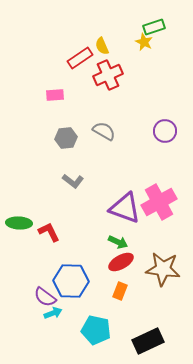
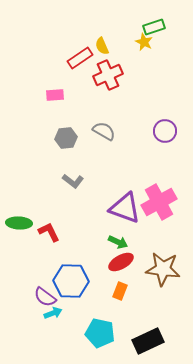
cyan pentagon: moved 4 px right, 3 px down
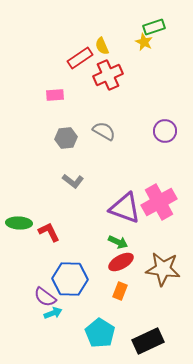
blue hexagon: moved 1 px left, 2 px up
cyan pentagon: rotated 20 degrees clockwise
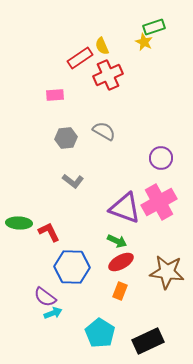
purple circle: moved 4 px left, 27 px down
green arrow: moved 1 px left, 1 px up
brown star: moved 4 px right, 3 px down
blue hexagon: moved 2 px right, 12 px up
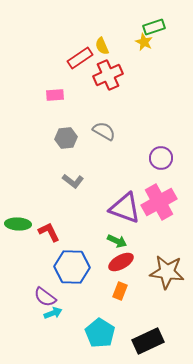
green ellipse: moved 1 px left, 1 px down
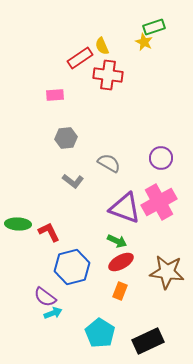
red cross: rotated 32 degrees clockwise
gray semicircle: moved 5 px right, 32 px down
blue hexagon: rotated 16 degrees counterclockwise
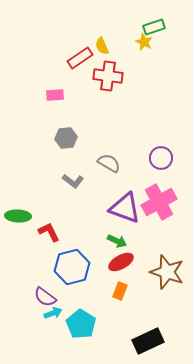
red cross: moved 1 px down
green ellipse: moved 8 px up
brown star: rotated 12 degrees clockwise
cyan pentagon: moved 19 px left, 9 px up
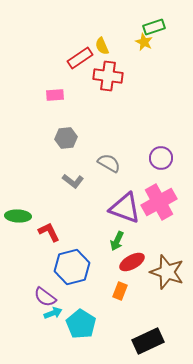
green arrow: rotated 90 degrees clockwise
red ellipse: moved 11 px right
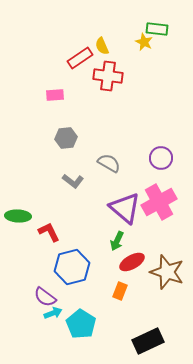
green rectangle: moved 3 px right, 2 px down; rotated 25 degrees clockwise
purple triangle: rotated 20 degrees clockwise
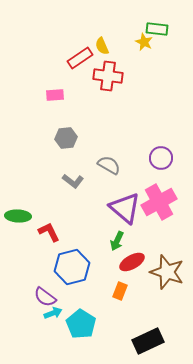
gray semicircle: moved 2 px down
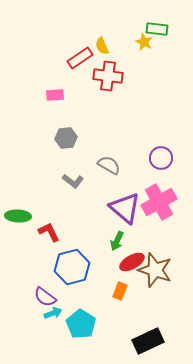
brown star: moved 12 px left, 2 px up
